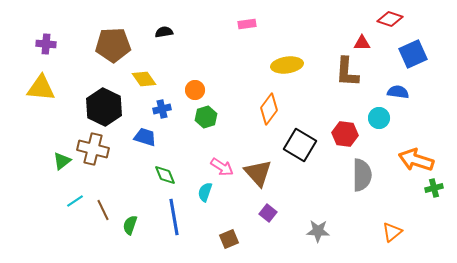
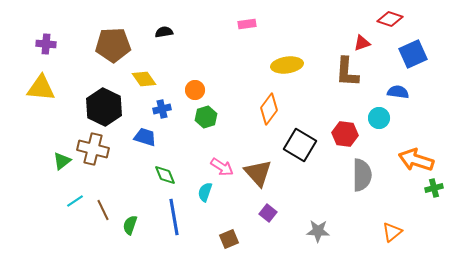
red triangle: rotated 18 degrees counterclockwise
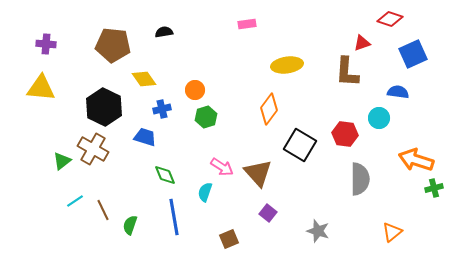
brown pentagon: rotated 8 degrees clockwise
brown cross: rotated 16 degrees clockwise
gray semicircle: moved 2 px left, 4 px down
gray star: rotated 15 degrees clockwise
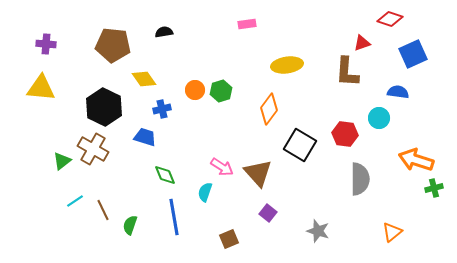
green hexagon: moved 15 px right, 26 px up
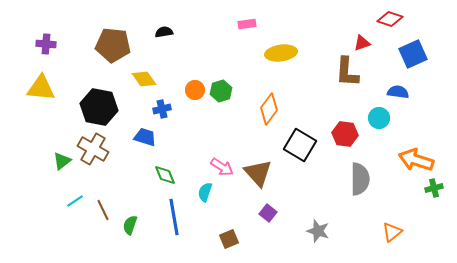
yellow ellipse: moved 6 px left, 12 px up
black hexagon: moved 5 px left; rotated 15 degrees counterclockwise
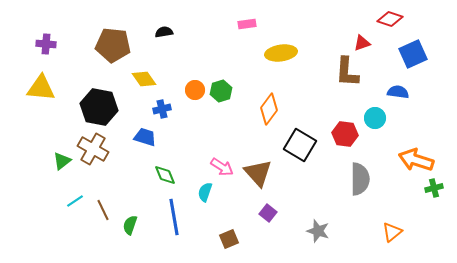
cyan circle: moved 4 px left
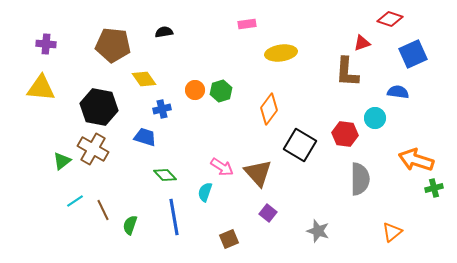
green diamond: rotated 20 degrees counterclockwise
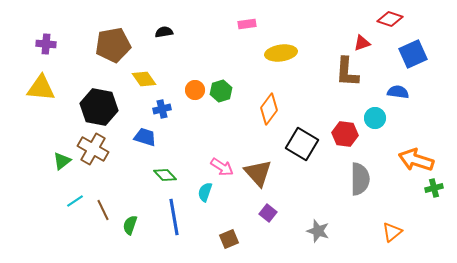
brown pentagon: rotated 16 degrees counterclockwise
black square: moved 2 px right, 1 px up
